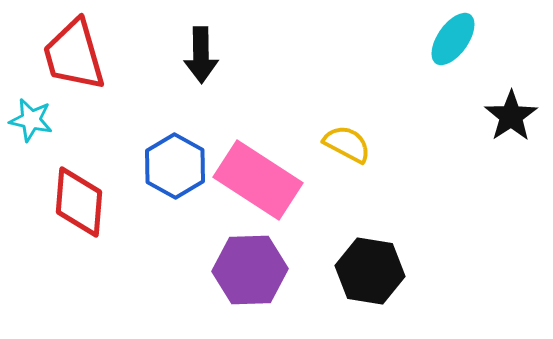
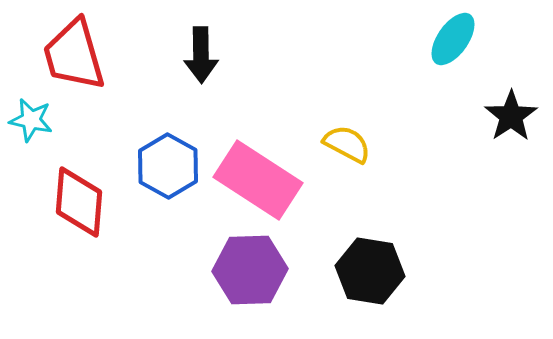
blue hexagon: moved 7 px left
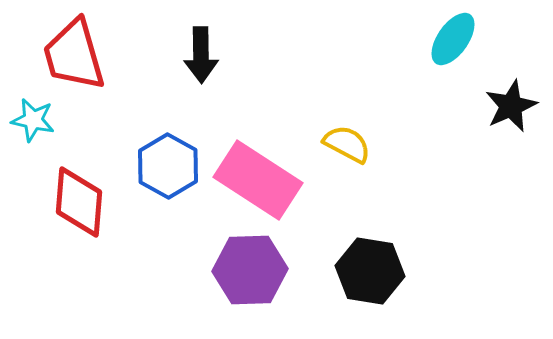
black star: moved 10 px up; rotated 10 degrees clockwise
cyan star: moved 2 px right
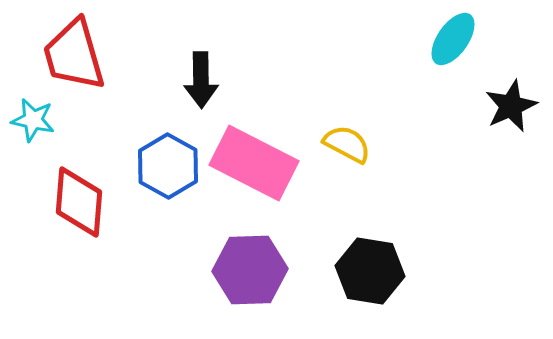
black arrow: moved 25 px down
pink rectangle: moved 4 px left, 17 px up; rotated 6 degrees counterclockwise
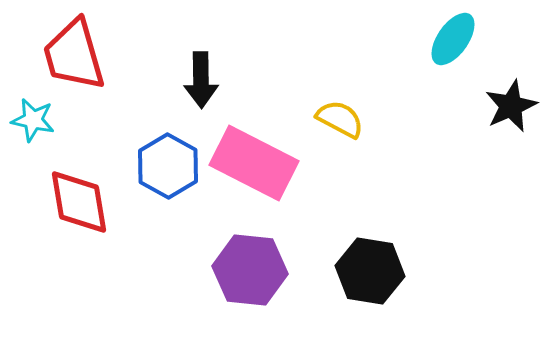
yellow semicircle: moved 7 px left, 25 px up
red diamond: rotated 14 degrees counterclockwise
purple hexagon: rotated 8 degrees clockwise
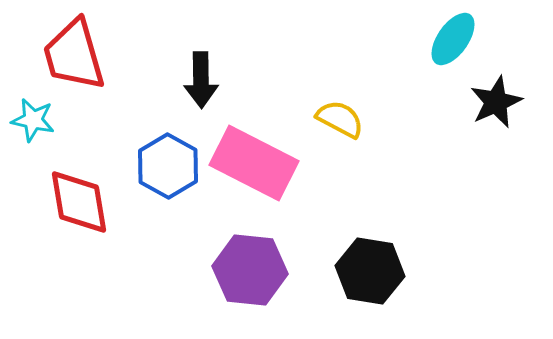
black star: moved 15 px left, 4 px up
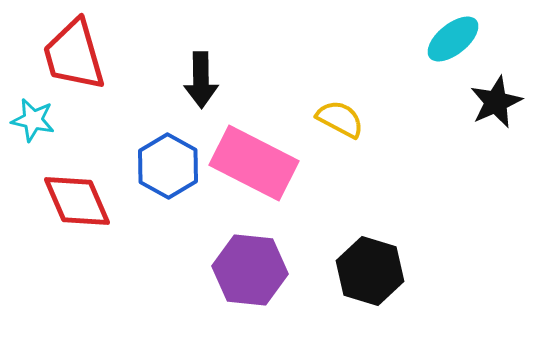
cyan ellipse: rotated 16 degrees clockwise
red diamond: moved 2 px left, 1 px up; rotated 14 degrees counterclockwise
black hexagon: rotated 8 degrees clockwise
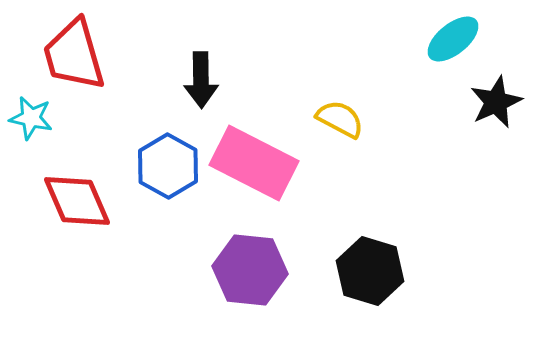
cyan star: moved 2 px left, 2 px up
